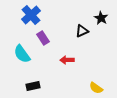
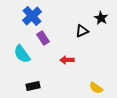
blue cross: moved 1 px right, 1 px down
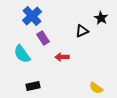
red arrow: moved 5 px left, 3 px up
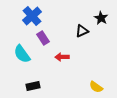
yellow semicircle: moved 1 px up
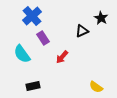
red arrow: rotated 48 degrees counterclockwise
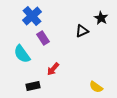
red arrow: moved 9 px left, 12 px down
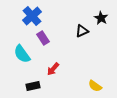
yellow semicircle: moved 1 px left, 1 px up
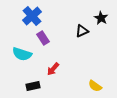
cyan semicircle: rotated 36 degrees counterclockwise
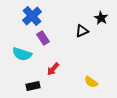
yellow semicircle: moved 4 px left, 4 px up
